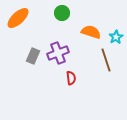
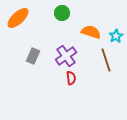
cyan star: moved 1 px up
purple cross: moved 8 px right, 3 px down; rotated 15 degrees counterclockwise
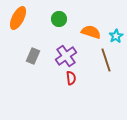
green circle: moved 3 px left, 6 px down
orange ellipse: rotated 20 degrees counterclockwise
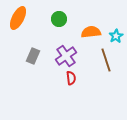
orange semicircle: rotated 24 degrees counterclockwise
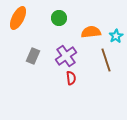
green circle: moved 1 px up
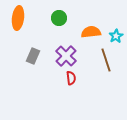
orange ellipse: rotated 20 degrees counterclockwise
purple cross: rotated 10 degrees counterclockwise
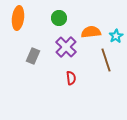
purple cross: moved 9 px up
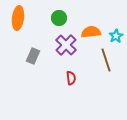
purple cross: moved 2 px up
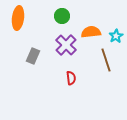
green circle: moved 3 px right, 2 px up
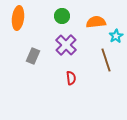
orange semicircle: moved 5 px right, 10 px up
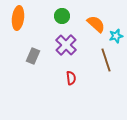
orange semicircle: moved 2 px down; rotated 48 degrees clockwise
cyan star: rotated 16 degrees clockwise
